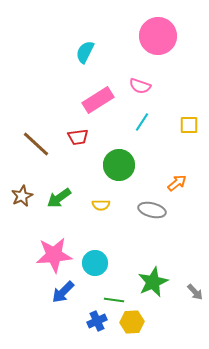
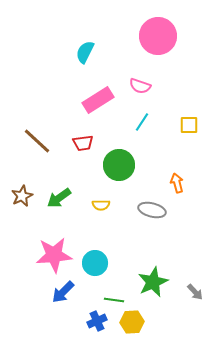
red trapezoid: moved 5 px right, 6 px down
brown line: moved 1 px right, 3 px up
orange arrow: rotated 66 degrees counterclockwise
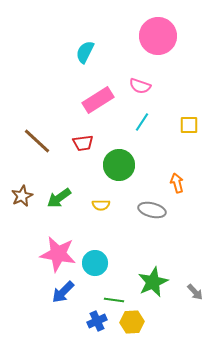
pink star: moved 4 px right, 1 px up; rotated 15 degrees clockwise
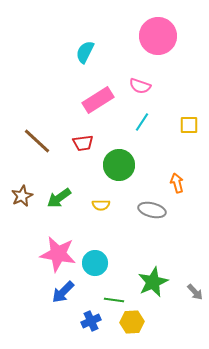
blue cross: moved 6 px left
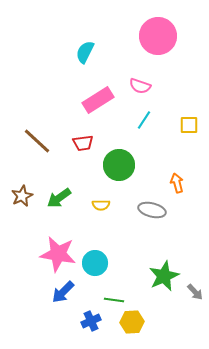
cyan line: moved 2 px right, 2 px up
green star: moved 11 px right, 6 px up
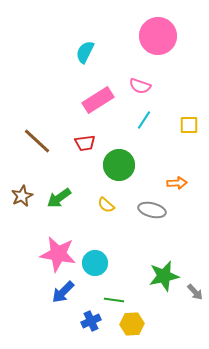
red trapezoid: moved 2 px right
orange arrow: rotated 102 degrees clockwise
yellow semicircle: moved 5 px right; rotated 42 degrees clockwise
green star: rotated 12 degrees clockwise
yellow hexagon: moved 2 px down
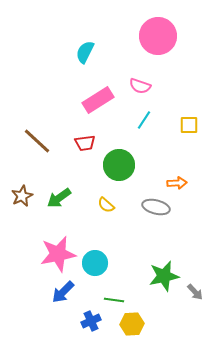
gray ellipse: moved 4 px right, 3 px up
pink star: rotated 21 degrees counterclockwise
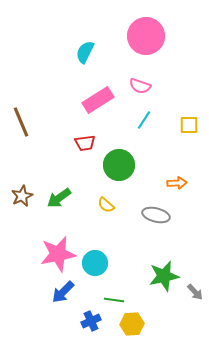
pink circle: moved 12 px left
brown line: moved 16 px left, 19 px up; rotated 24 degrees clockwise
gray ellipse: moved 8 px down
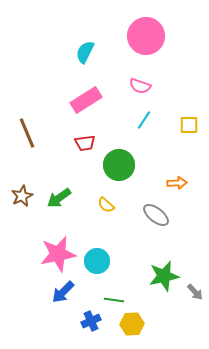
pink rectangle: moved 12 px left
brown line: moved 6 px right, 11 px down
gray ellipse: rotated 24 degrees clockwise
cyan circle: moved 2 px right, 2 px up
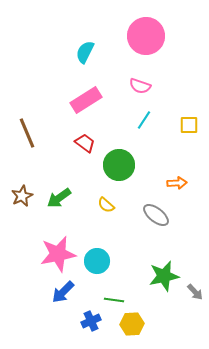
red trapezoid: rotated 135 degrees counterclockwise
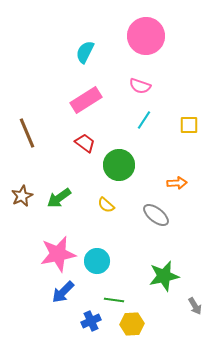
gray arrow: moved 14 px down; rotated 12 degrees clockwise
